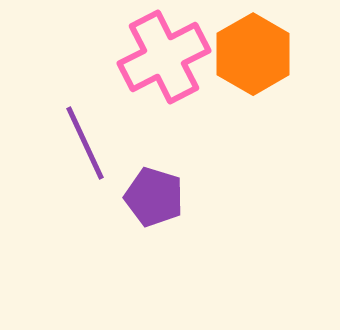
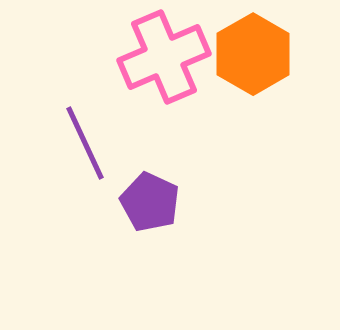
pink cross: rotated 4 degrees clockwise
purple pentagon: moved 4 px left, 5 px down; rotated 8 degrees clockwise
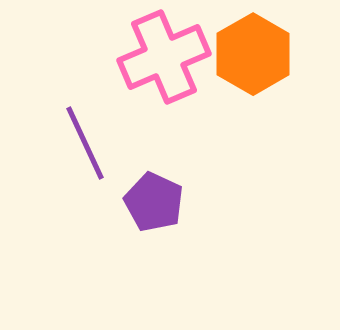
purple pentagon: moved 4 px right
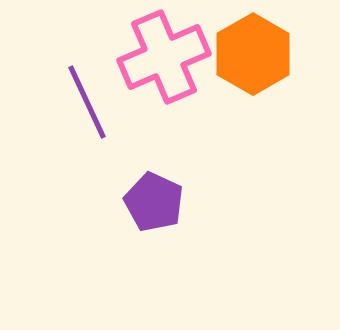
purple line: moved 2 px right, 41 px up
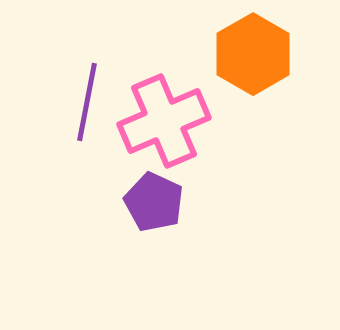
pink cross: moved 64 px down
purple line: rotated 36 degrees clockwise
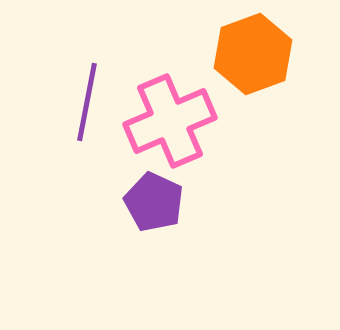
orange hexagon: rotated 10 degrees clockwise
pink cross: moved 6 px right
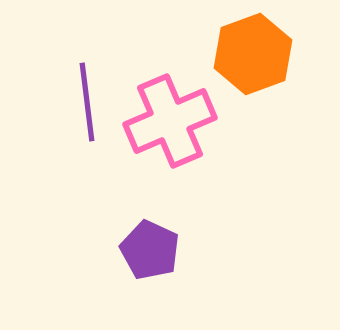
purple line: rotated 18 degrees counterclockwise
purple pentagon: moved 4 px left, 48 px down
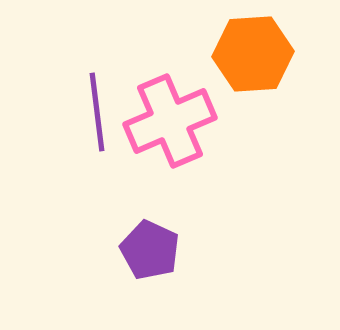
orange hexagon: rotated 16 degrees clockwise
purple line: moved 10 px right, 10 px down
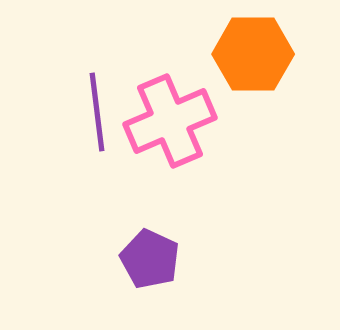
orange hexagon: rotated 4 degrees clockwise
purple pentagon: moved 9 px down
